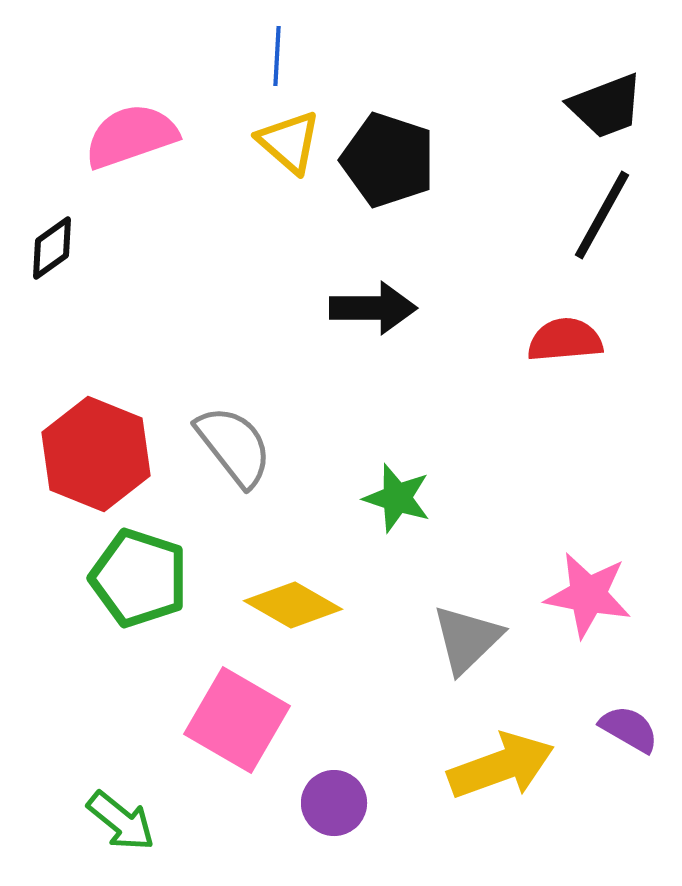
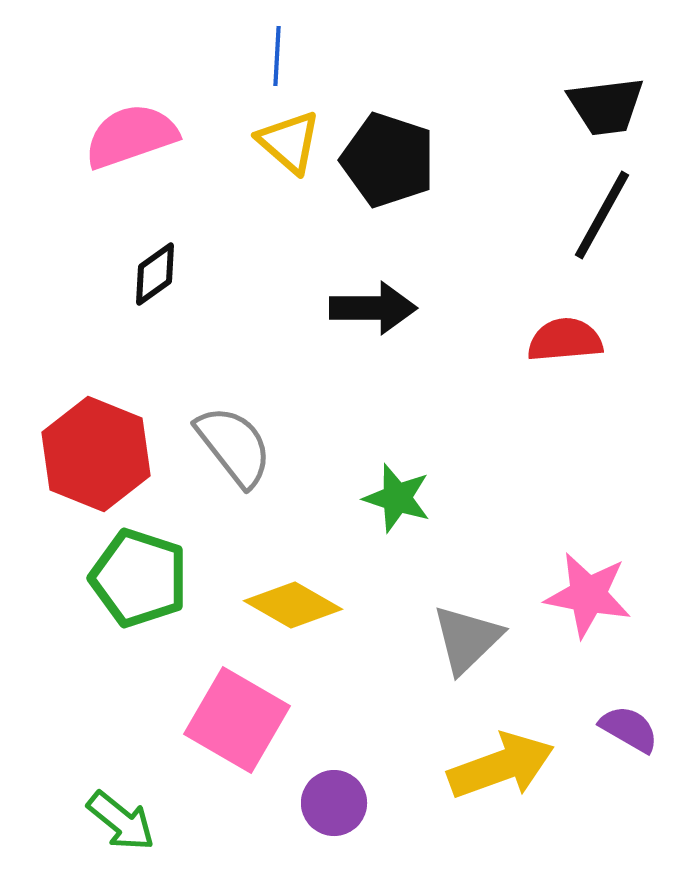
black trapezoid: rotated 14 degrees clockwise
black diamond: moved 103 px right, 26 px down
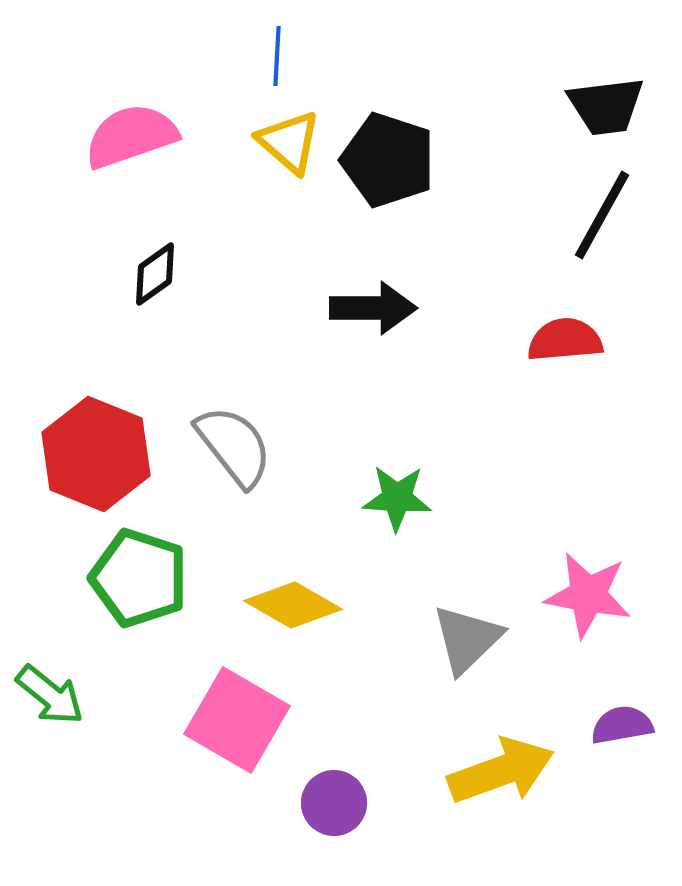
green star: rotated 14 degrees counterclockwise
purple semicircle: moved 7 px left, 4 px up; rotated 40 degrees counterclockwise
yellow arrow: moved 5 px down
green arrow: moved 71 px left, 126 px up
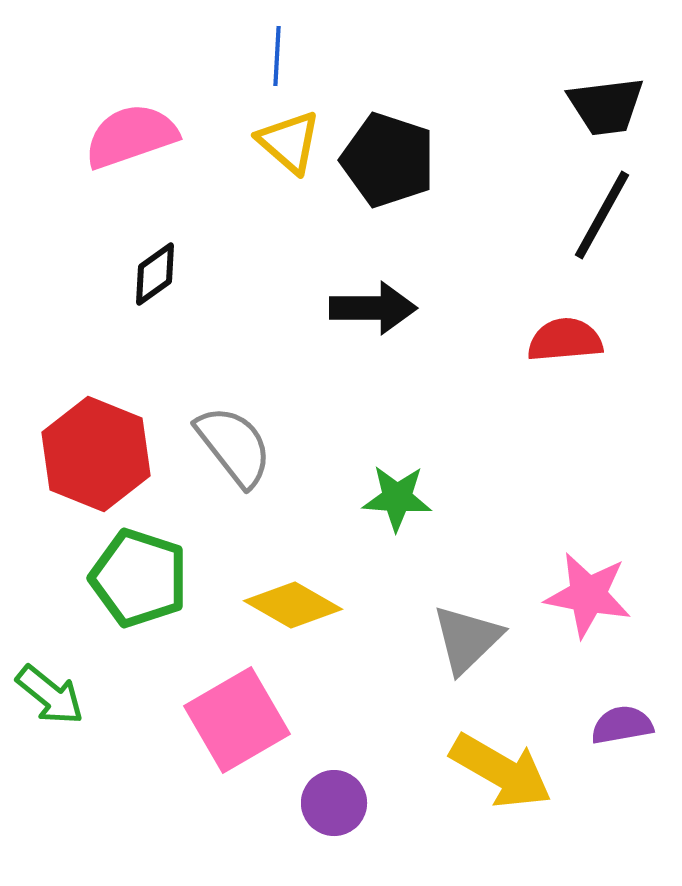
pink square: rotated 30 degrees clockwise
yellow arrow: rotated 50 degrees clockwise
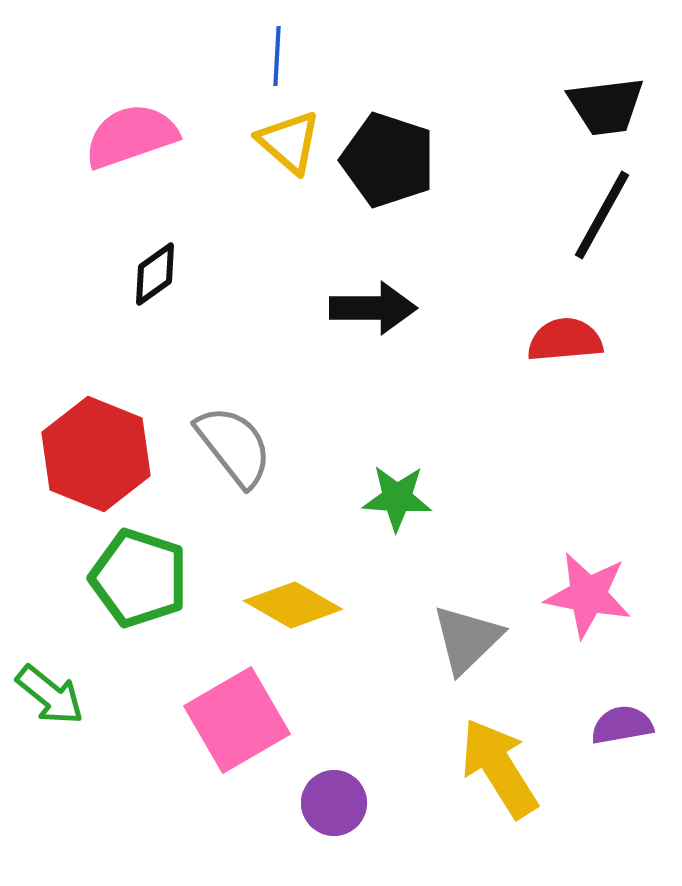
yellow arrow: moved 2 px left, 3 px up; rotated 152 degrees counterclockwise
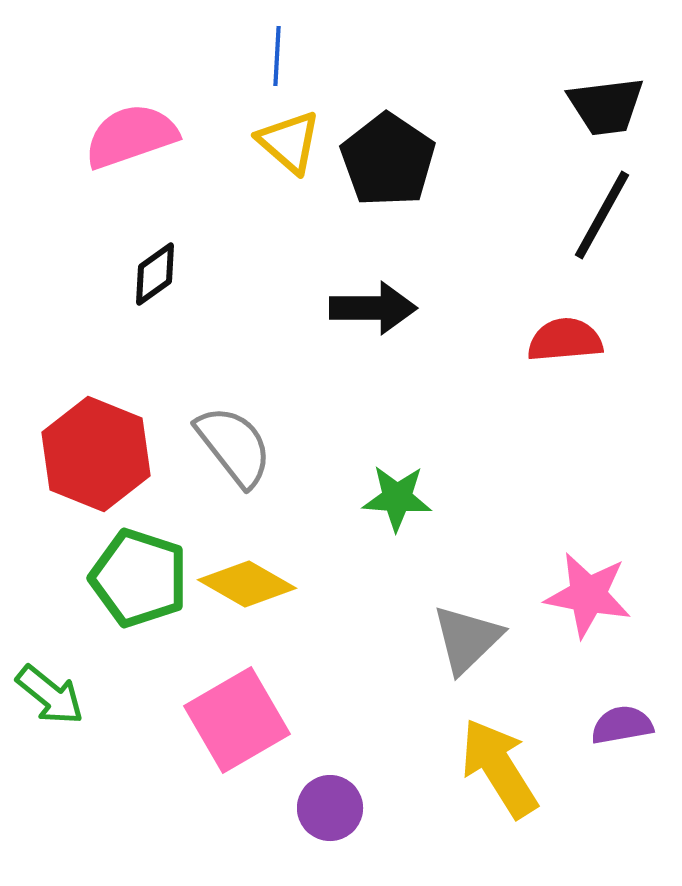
black pentagon: rotated 16 degrees clockwise
yellow diamond: moved 46 px left, 21 px up
purple circle: moved 4 px left, 5 px down
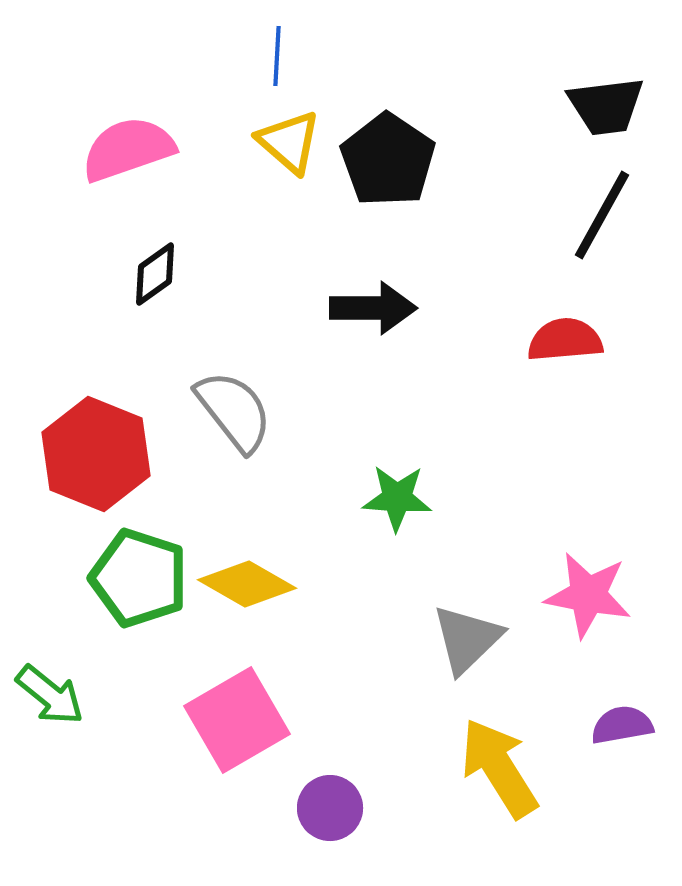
pink semicircle: moved 3 px left, 13 px down
gray semicircle: moved 35 px up
